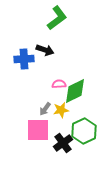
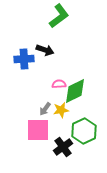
green L-shape: moved 2 px right, 2 px up
black cross: moved 4 px down
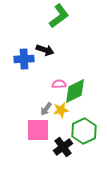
gray arrow: moved 1 px right
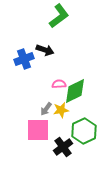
blue cross: rotated 18 degrees counterclockwise
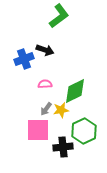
pink semicircle: moved 14 px left
black cross: rotated 30 degrees clockwise
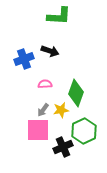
green L-shape: rotated 40 degrees clockwise
black arrow: moved 5 px right, 1 px down
green diamond: moved 1 px right, 2 px down; rotated 44 degrees counterclockwise
gray arrow: moved 3 px left, 1 px down
black cross: rotated 18 degrees counterclockwise
